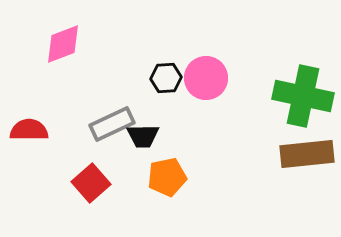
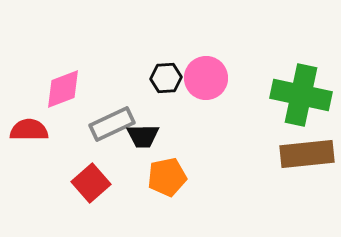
pink diamond: moved 45 px down
green cross: moved 2 px left, 1 px up
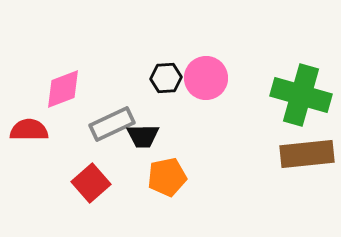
green cross: rotated 4 degrees clockwise
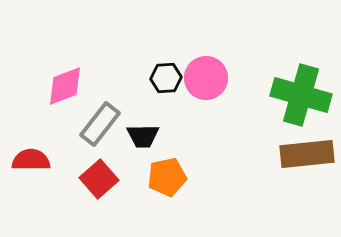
pink diamond: moved 2 px right, 3 px up
gray rectangle: moved 12 px left; rotated 27 degrees counterclockwise
red semicircle: moved 2 px right, 30 px down
red square: moved 8 px right, 4 px up
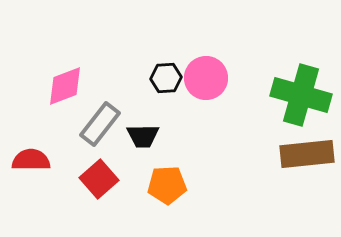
orange pentagon: moved 8 px down; rotated 9 degrees clockwise
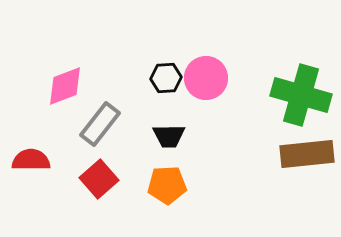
black trapezoid: moved 26 px right
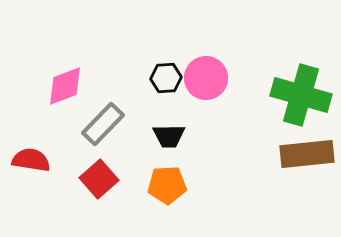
gray rectangle: moved 3 px right; rotated 6 degrees clockwise
red semicircle: rotated 9 degrees clockwise
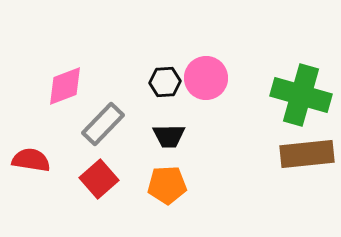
black hexagon: moved 1 px left, 4 px down
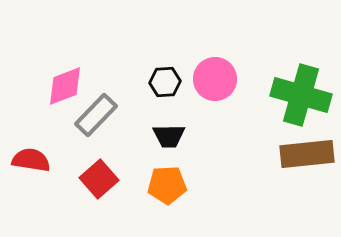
pink circle: moved 9 px right, 1 px down
gray rectangle: moved 7 px left, 9 px up
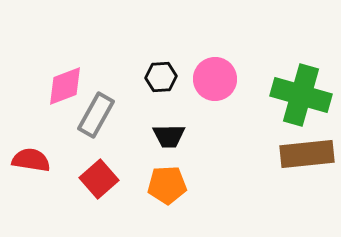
black hexagon: moved 4 px left, 5 px up
gray rectangle: rotated 15 degrees counterclockwise
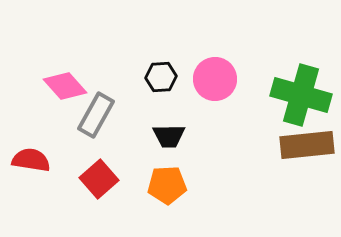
pink diamond: rotated 69 degrees clockwise
brown rectangle: moved 9 px up
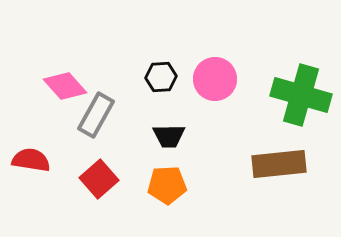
brown rectangle: moved 28 px left, 19 px down
